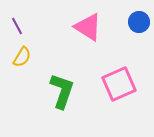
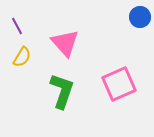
blue circle: moved 1 px right, 5 px up
pink triangle: moved 23 px left, 16 px down; rotated 16 degrees clockwise
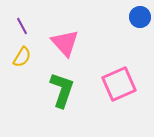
purple line: moved 5 px right
green L-shape: moved 1 px up
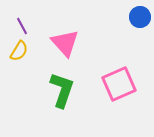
yellow semicircle: moved 3 px left, 6 px up
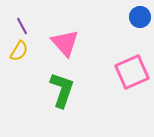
pink square: moved 13 px right, 12 px up
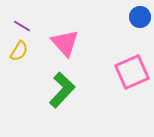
purple line: rotated 30 degrees counterclockwise
green L-shape: rotated 24 degrees clockwise
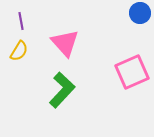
blue circle: moved 4 px up
purple line: moved 1 px left, 5 px up; rotated 48 degrees clockwise
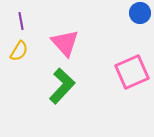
green L-shape: moved 4 px up
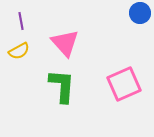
yellow semicircle: rotated 30 degrees clockwise
pink square: moved 8 px left, 12 px down
green L-shape: rotated 39 degrees counterclockwise
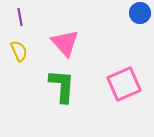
purple line: moved 1 px left, 4 px up
yellow semicircle: rotated 85 degrees counterclockwise
